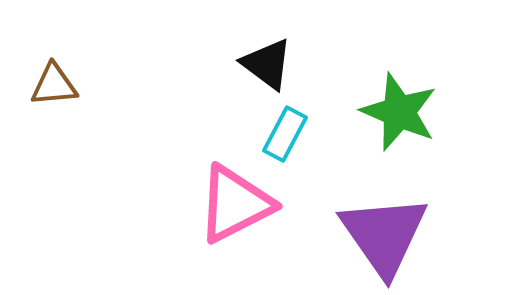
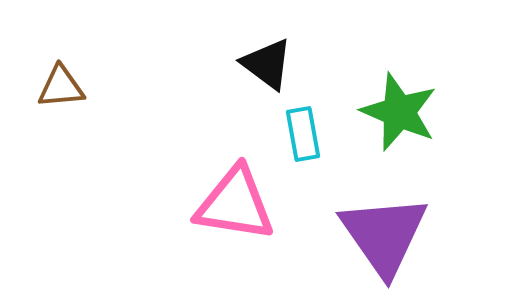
brown triangle: moved 7 px right, 2 px down
cyan rectangle: moved 18 px right; rotated 38 degrees counterclockwise
pink triangle: rotated 36 degrees clockwise
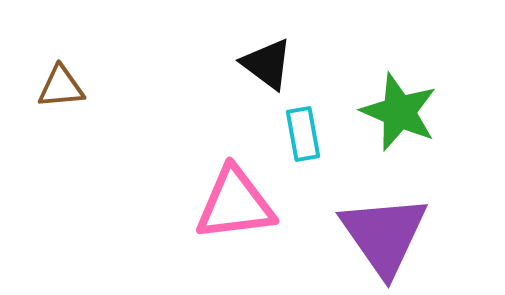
pink triangle: rotated 16 degrees counterclockwise
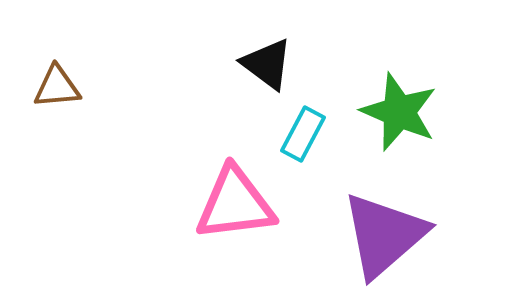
brown triangle: moved 4 px left
cyan rectangle: rotated 38 degrees clockwise
purple triangle: rotated 24 degrees clockwise
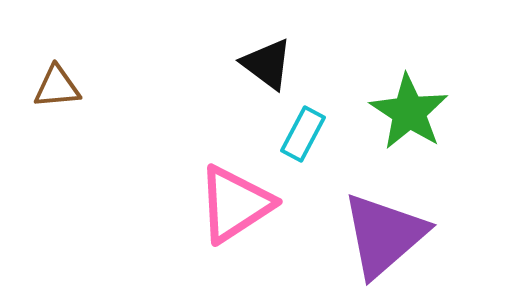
green star: moved 10 px right; rotated 10 degrees clockwise
pink triangle: rotated 26 degrees counterclockwise
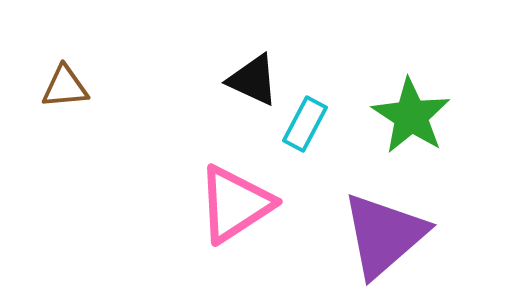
black triangle: moved 14 px left, 16 px down; rotated 12 degrees counterclockwise
brown triangle: moved 8 px right
green star: moved 2 px right, 4 px down
cyan rectangle: moved 2 px right, 10 px up
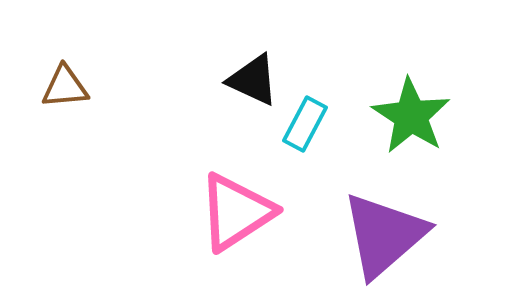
pink triangle: moved 1 px right, 8 px down
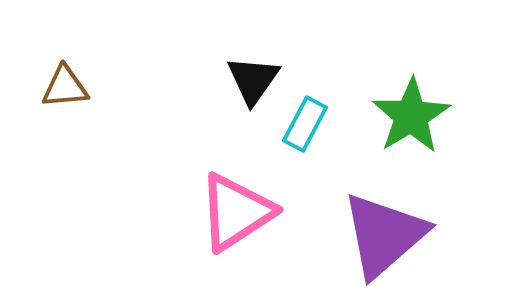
black triangle: rotated 40 degrees clockwise
green star: rotated 8 degrees clockwise
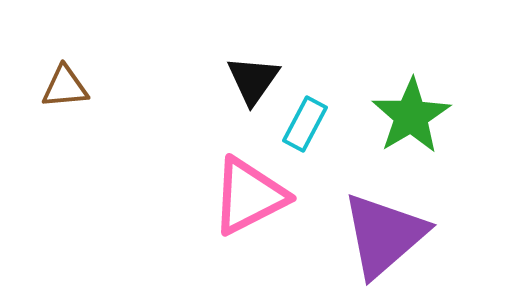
pink triangle: moved 13 px right, 16 px up; rotated 6 degrees clockwise
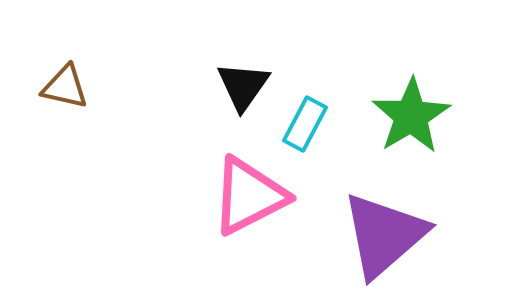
black triangle: moved 10 px left, 6 px down
brown triangle: rotated 18 degrees clockwise
